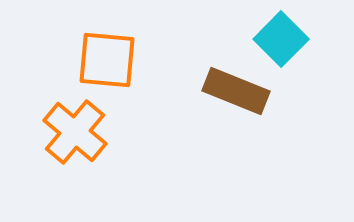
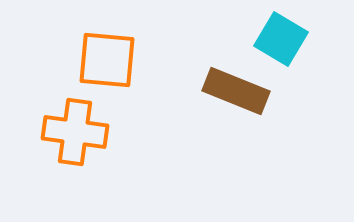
cyan square: rotated 14 degrees counterclockwise
orange cross: rotated 32 degrees counterclockwise
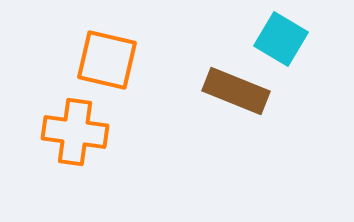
orange square: rotated 8 degrees clockwise
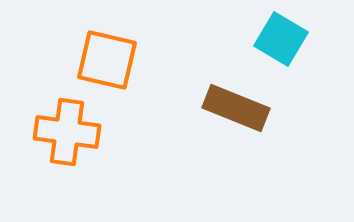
brown rectangle: moved 17 px down
orange cross: moved 8 px left
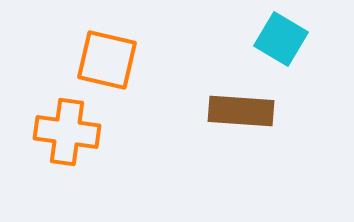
brown rectangle: moved 5 px right, 3 px down; rotated 18 degrees counterclockwise
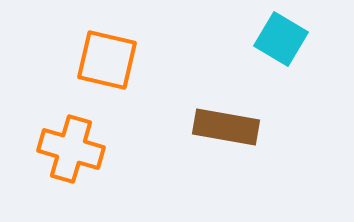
brown rectangle: moved 15 px left, 16 px down; rotated 6 degrees clockwise
orange cross: moved 4 px right, 17 px down; rotated 8 degrees clockwise
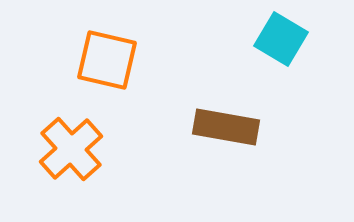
orange cross: rotated 32 degrees clockwise
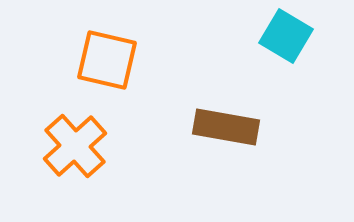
cyan square: moved 5 px right, 3 px up
orange cross: moved 4 px right, 3 px up
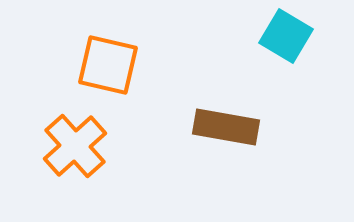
orange square: moved 1 px right, 5 px down
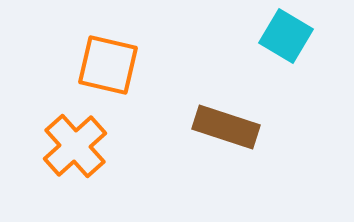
brown rectangle: rotated 8 degrees clockwise
